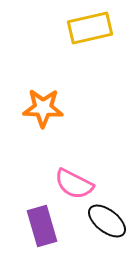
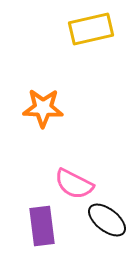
yellow rectangle: moved 1 px right, 1 px down
black ellipse: moved 1 px up
purple rectangle: rotated 9 degrees clockwise
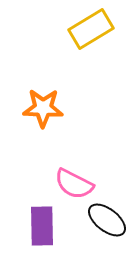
yellow rectangle: rotated 18 degrees counterclockwise
purple rectangle: rotated 6 degrees clockwise
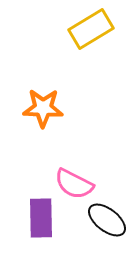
purple rectangle: moved 1 px left, 8 px up
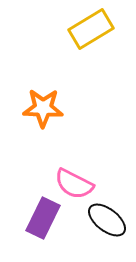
purple rectangle: moved 2 px right; rotated 27 degrees clockwise
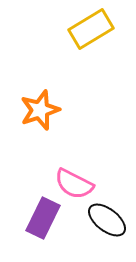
orange star: moved 3 px left, 2 px down; rotated 21 degrees counterclockwise
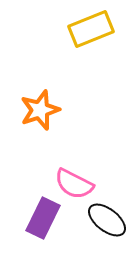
yellow rectangle: rotated 9 degrees clockwise
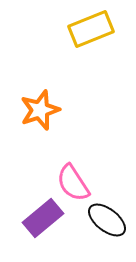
pink semicircle: moved 1 px left, 1 px up; rotated 30 degrees clockwise
purple rectangle: rotated 24 degrees clockwise
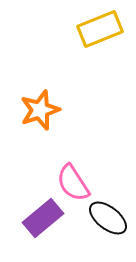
yellow rectangle: moved 9 px right
black ellipse: moved 1 px right, 2 px up
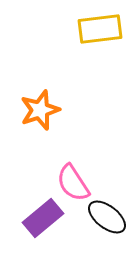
yellow rectangle: rotated 15 degrees clockwise
black ellipse: moved 1 px left, 1 px up
